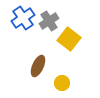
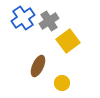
yellow square: moved 1 px left, 2 px down; rotated 15 degrees clockwise
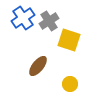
yellow square: moved 1 px right, 1 px up; rotated 35 degrees counterclockwise
brown ellipse: rotated 15 degrees clockwise
yellow circle: moved 8 px right, 1 px down
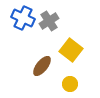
blue cross: rotated 30 degrees counterclockwise
yellow square: moved 2 px right, 10 px down; rotated 20 degrees clockwise
brown ellipse: moved 4 px right
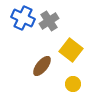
yellow circle: moved 3 px right
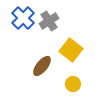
blue cross: rotated 20 degrees clockwise
